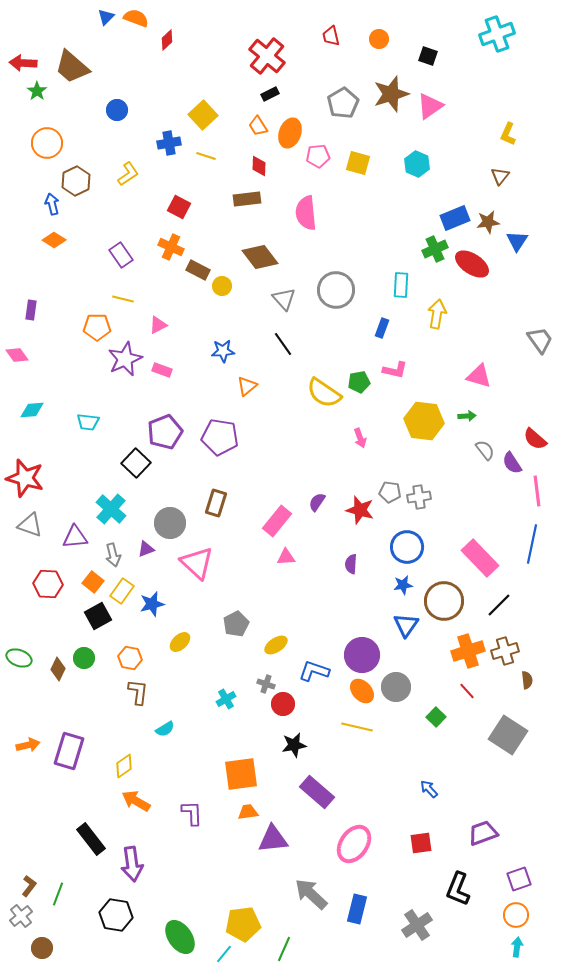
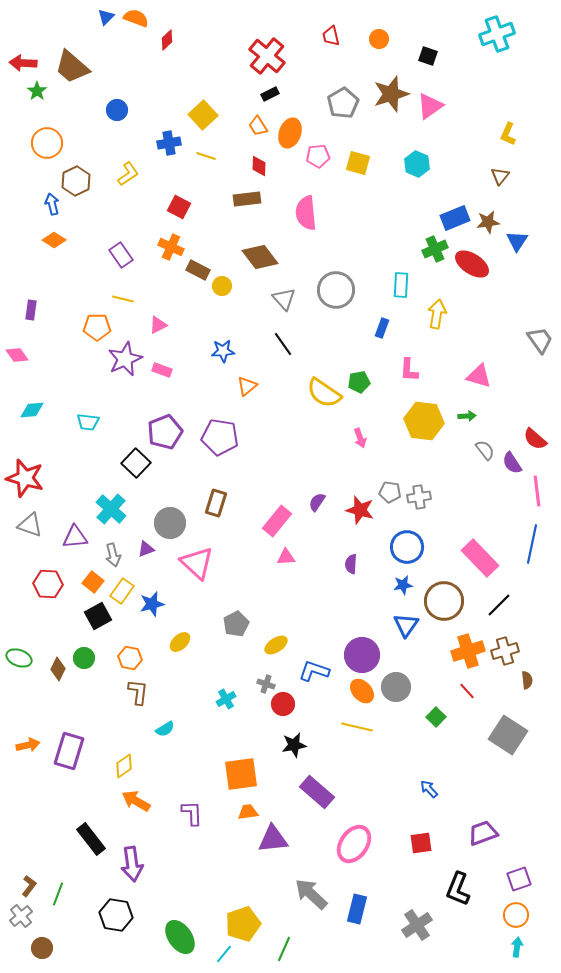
pink L-shape at (395, 370): moved 14 px right; rotated 80 degrees clockwise
yellow pentagon at (243, 924): rotated 12 degrees counterclockwise
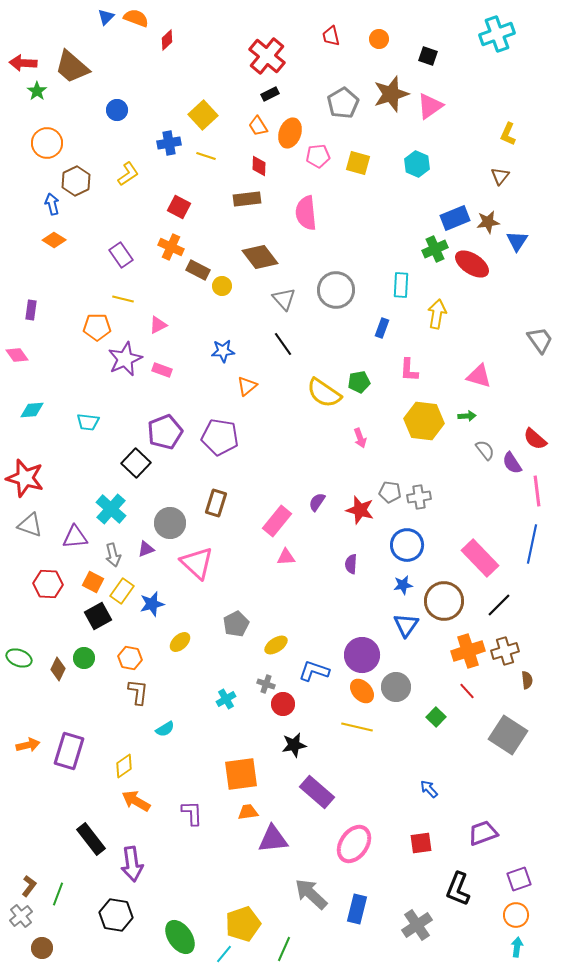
blue circle at (407, 547): moved 2 px up
orange square at (93, 582): rotated 10 degrees counterclockwise
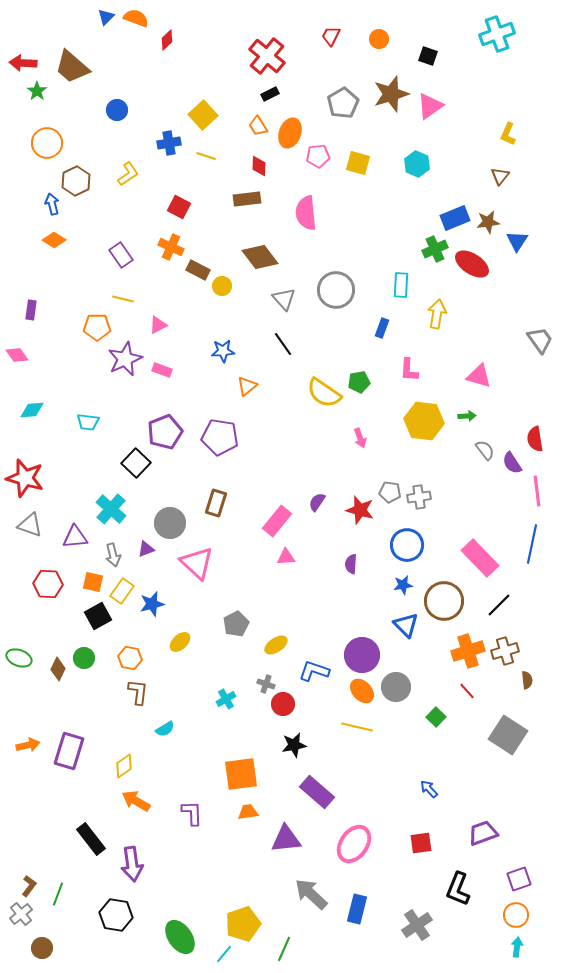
red trapezoid at (331, 36): rotated 40 degrees clockwise
red semicircle at (535, 439): rotated 40 degrees clockwise
orange square at (93, 582): rotated 15 degrees counterclockwise
blue triangle at (406, 625): rotated 20 degrees counterclockwise
purple triangle at (273, 839): moved 13 px right
gray cross at (21, 916): moved 2 px up
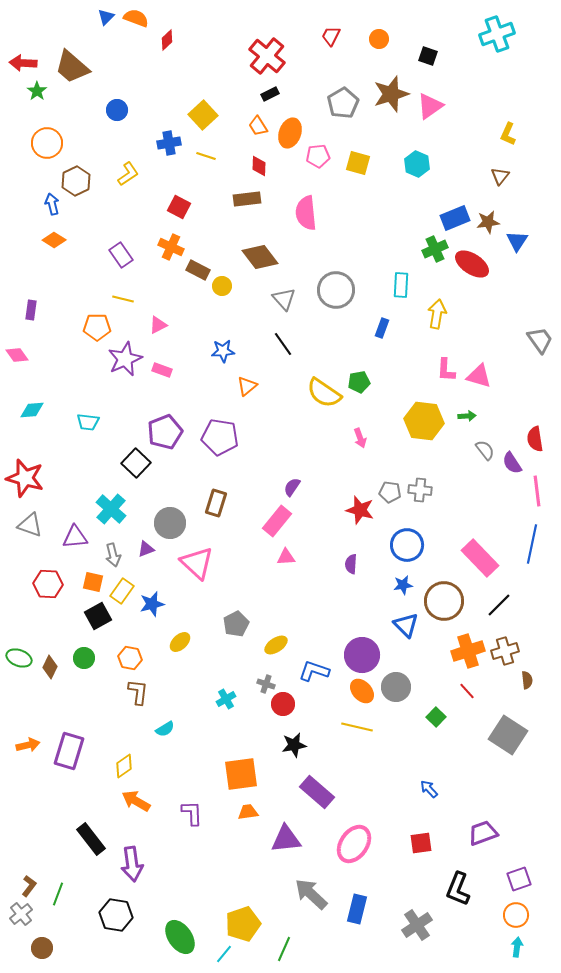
pink L-shape at (409, 370): moved 37 px right
gray cross at (419, 497): moved 1 px right, 7 px up; rotated 15 degrees clockwise
purple semicircle at (317, 502): moved 25 px left, 15 px up
brown diamond at (58, 669): moved 8 px left, 2 px up
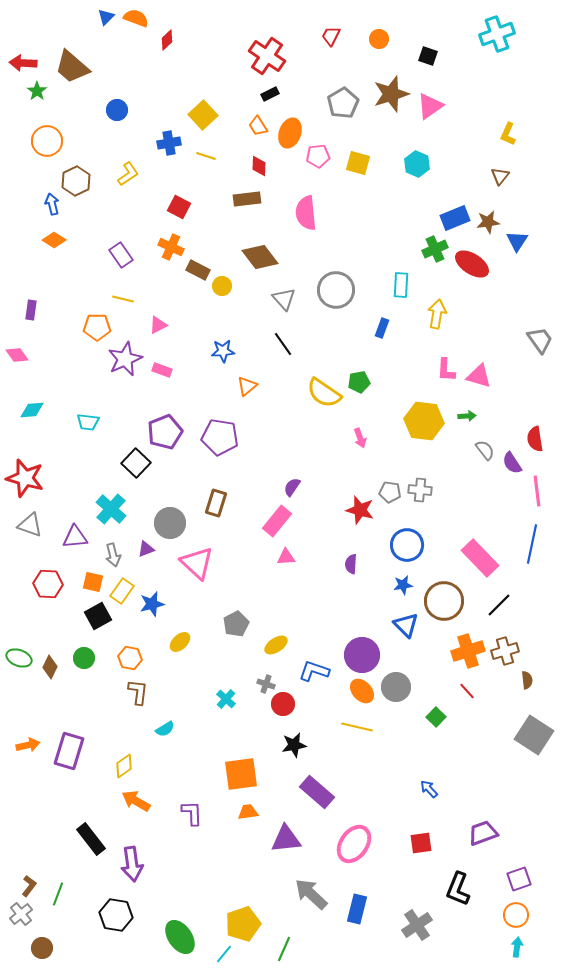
red cross at (267, 56): rotated 6 degrees counterclockwise
orange circle at (47, 143): moved 2 px up
cyan cross at (226, 699): rotated 18 degrees counterclockwise
gray square at (508, 735): moved 26 px right
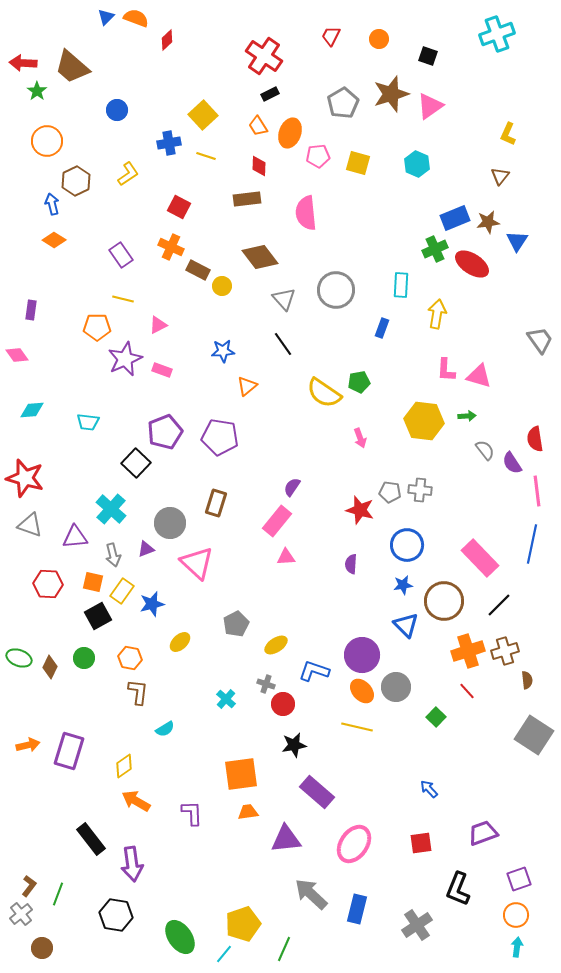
red cross at (267, 56): moved 3 px left
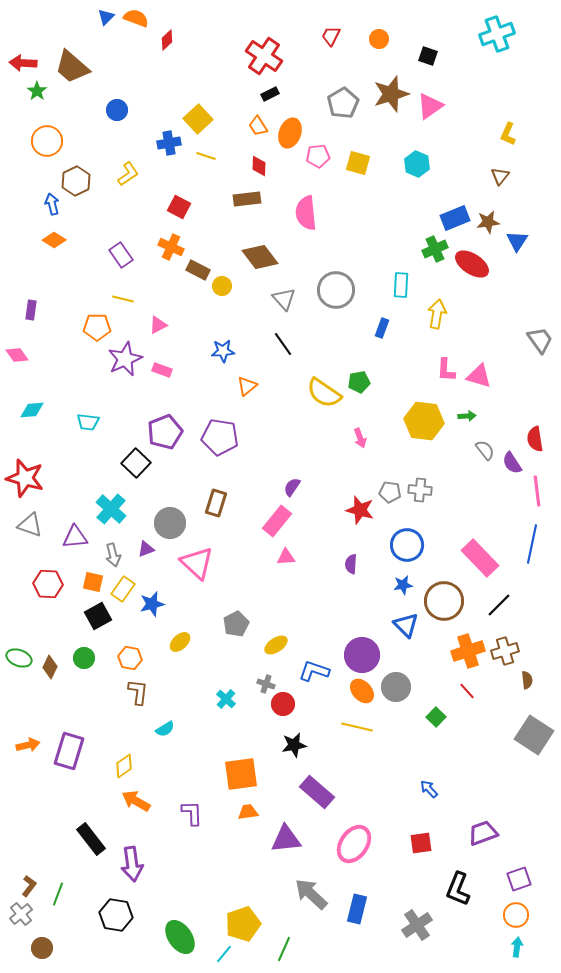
yellow square at (203, 115): moved 5 px left, 4 px down
yellow rectangle at (122, 591): moved 1 px right, 2 px up
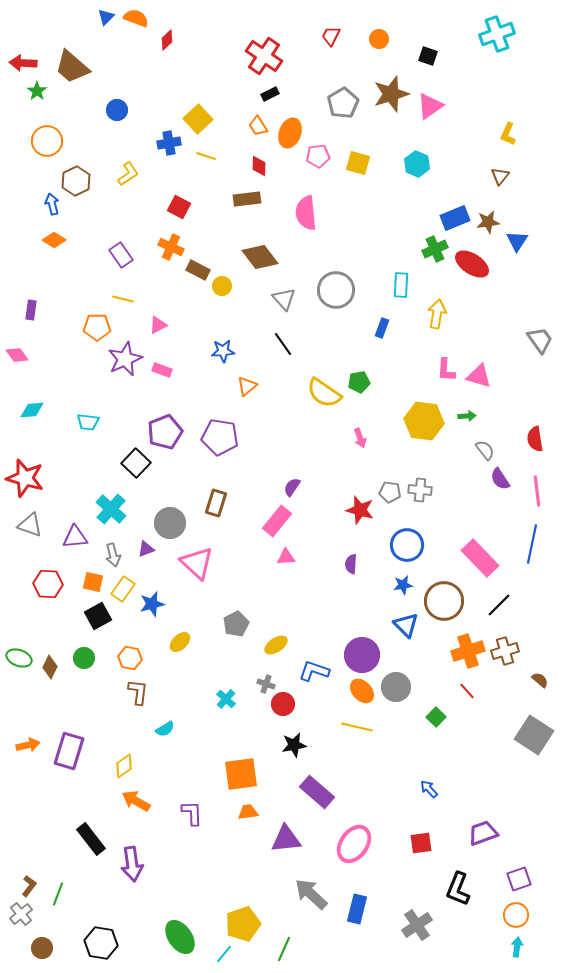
purple semicircle at (512, 463): moved 12 px left, 16 px down
brown semicircle at (527, 680): moved 13 px right; rotated 42 degrees counterclockwise
black hexagon at (116, 915): moved 15 px left, 28 px down
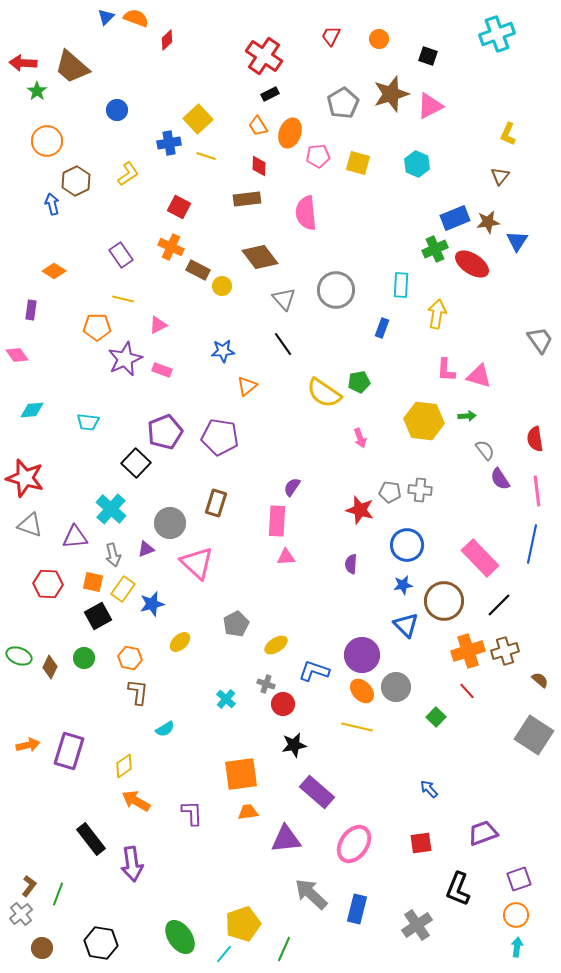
pink triangle at (430, 106): rotated 8 degrees clockwise
orange diamond at (54, 240): moved 31 px down
pink rectangle at (277, 521): rotated 36 degrees counterclockwise
green ellipse at (19, 658): moved 2 px up
